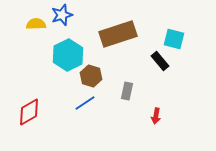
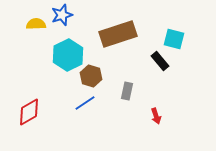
red arrow: rotated 28 degrees counterclockwise
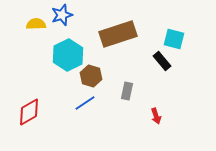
black rectangle: moved 2 px right
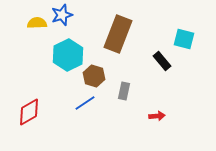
yellow semicircle: moved 1 px right, 1 px up
brown rectangle: rotated 51 degrees counterclockwise
cyan square: moved 10 px right
brown hexagon: moved 3 px right
gray rectangle: moved 3 px left
red arrow: moved 1 px right; rotated 77 degrees counterclockwise
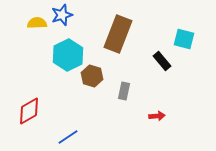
brown hexagon: moved 2 px left
blue line: moved 17 px left, 34 px down
red diamond: moved 1 px up
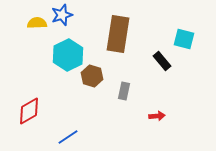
brown rectangle: rotated 12 degrees counterclockwise
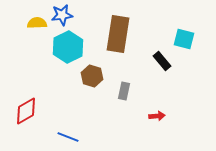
blue star: rotated 10 degrees clockwise
cyan hexagon: moved 8 px up
red diamond: moved 3 px left
blue line: rotated 55 degrees clockwise
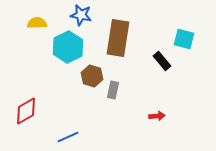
blue star: moved 19 px right; rotated 20 degrees clockwise
brown rectangle: moved 4 px down
gray rectangle: moved 11 px left, 1 px up
blue line: rotated 45 degrees counterclockwise
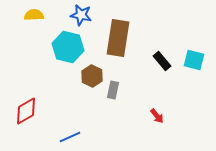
yellow semicircle: moved 3 px left, 8 px up
cyan square: moved 10 px right, 21 px down
cyan hexagon: rotated 20 degrees counterclockwise
brown hexagon: rotated 10 degrees clockwise
red arrow: rotated 56 degrees clockwise
blue line: moved 2 px right
